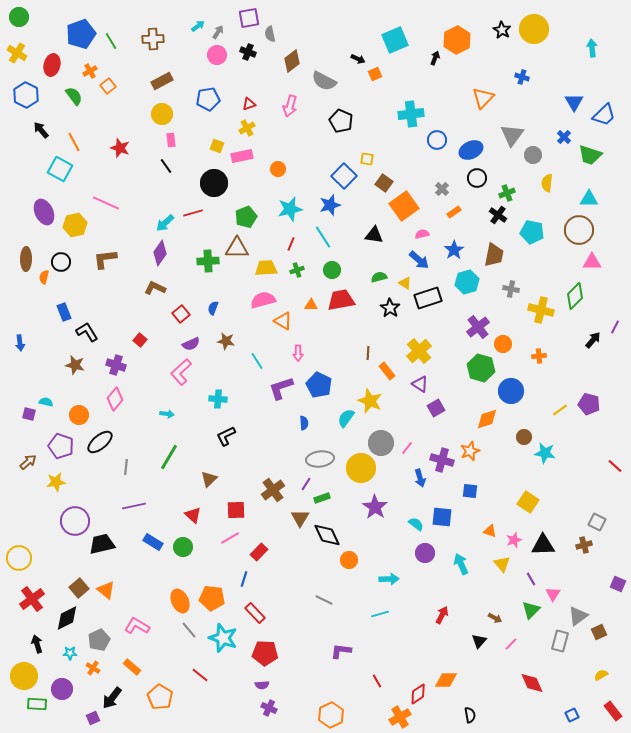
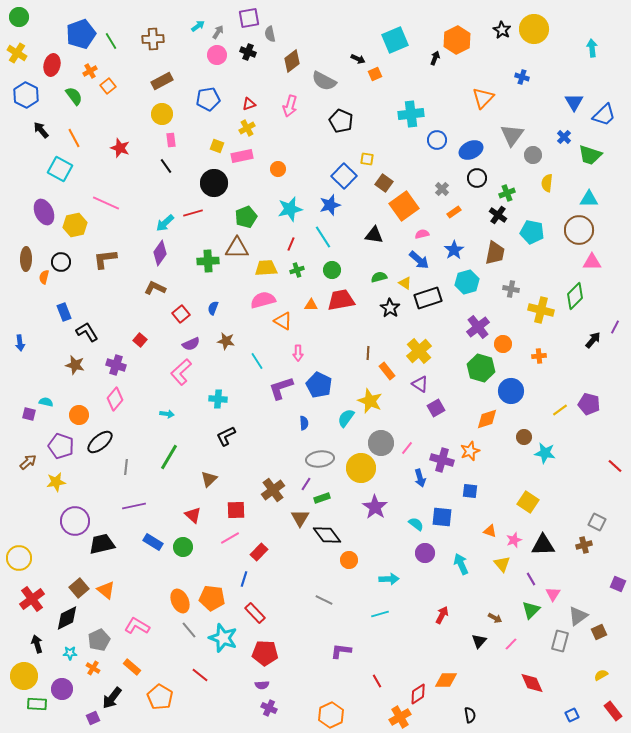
orange line at (74, 142): moved 4 px up
brown trapezoid at (494, 255): moved 1 px right, 2 px up
black diamond at (327, 535): rotated 12 degrees counterclockwise
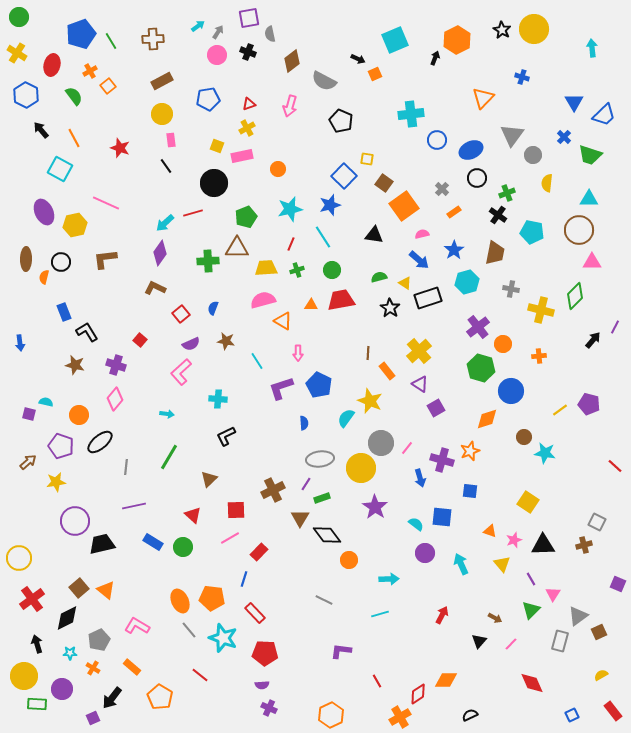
brown cross at (273, 490): rotated 10 degrees clockwise
black semicircle at (470, 715): rotated 105 degrees counterclockwise
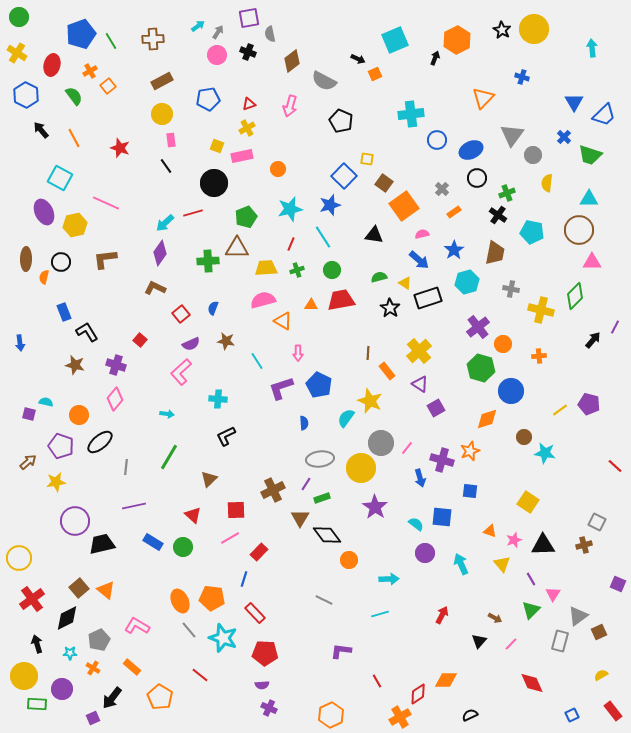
cyan square at (60, 169): moved 9 px down
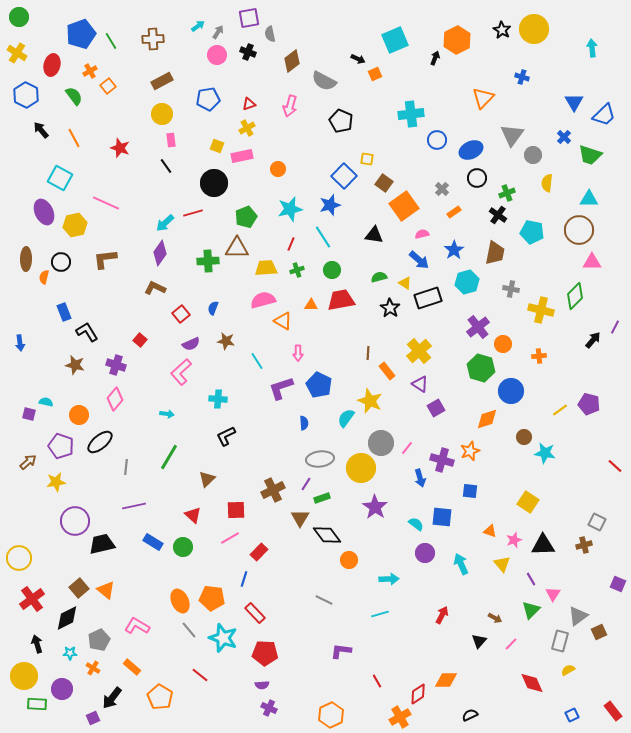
brown triangle at (209, 479): moved 2 px left
yellow semicircle at (601, 675): moved 33 px left, 5 px up
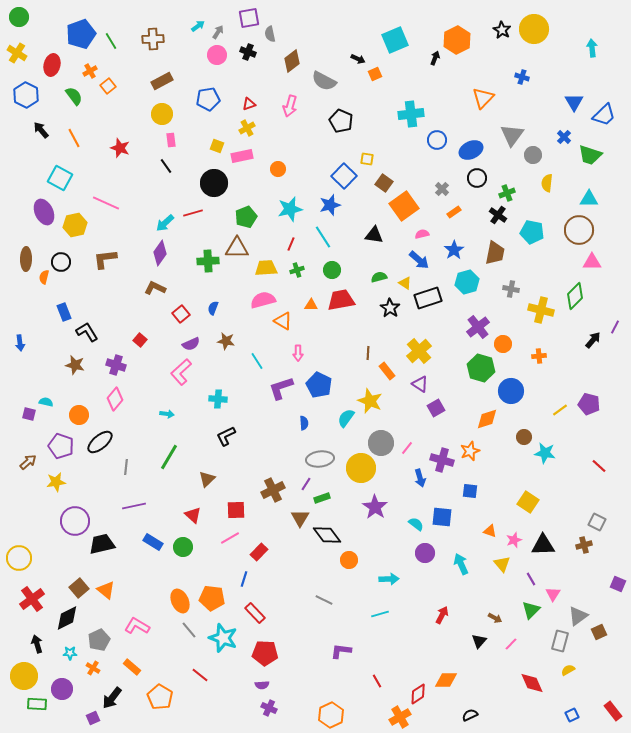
red line at (615, 466): moved 16 px left
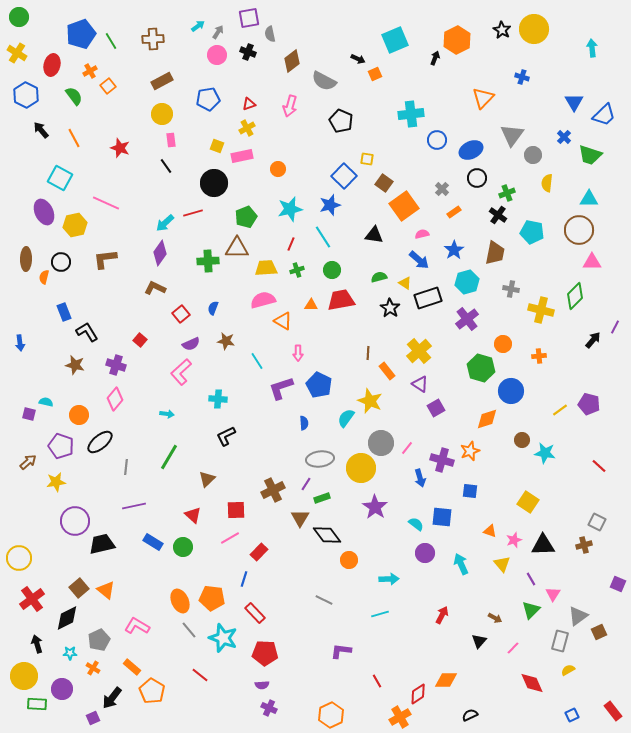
purple cross at (478, 327): moved 11 px left, 8 px up
brown circle at (524, 437): moved 2 px left, 3 px down
pink line at (511, 644): moved 2 px right, 4 px down
orange pentagon at (160, 697): moved 8 px left, 6 px up
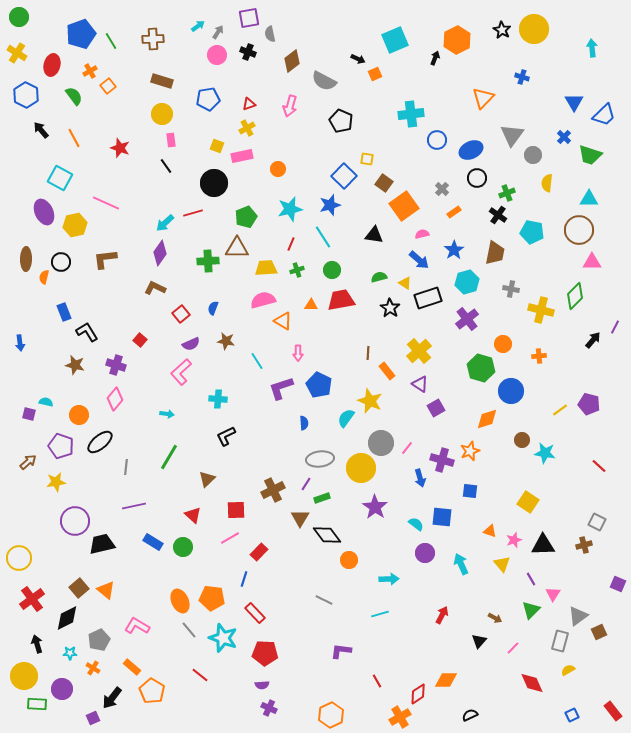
brown rectangle at (162, 81): rotated 45 degrees clockwise
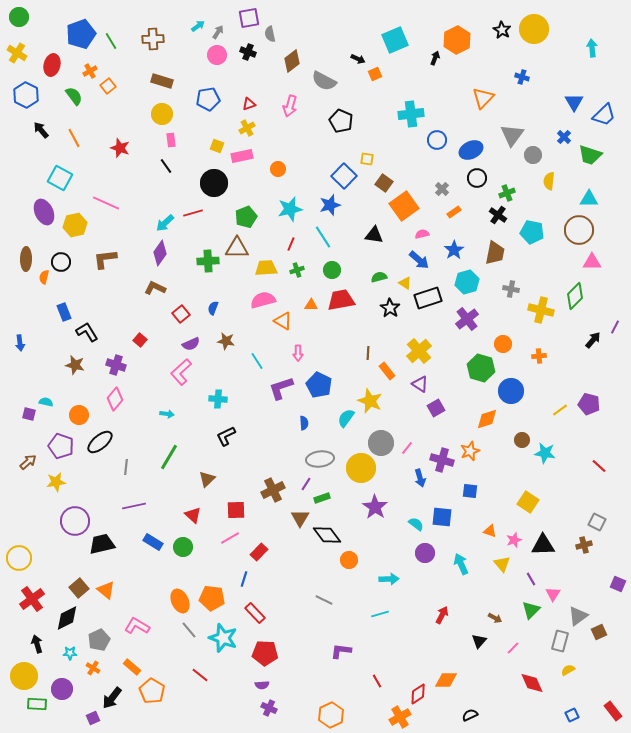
yellow semicircle at (547, 183): moved 2 px right, 2 px up
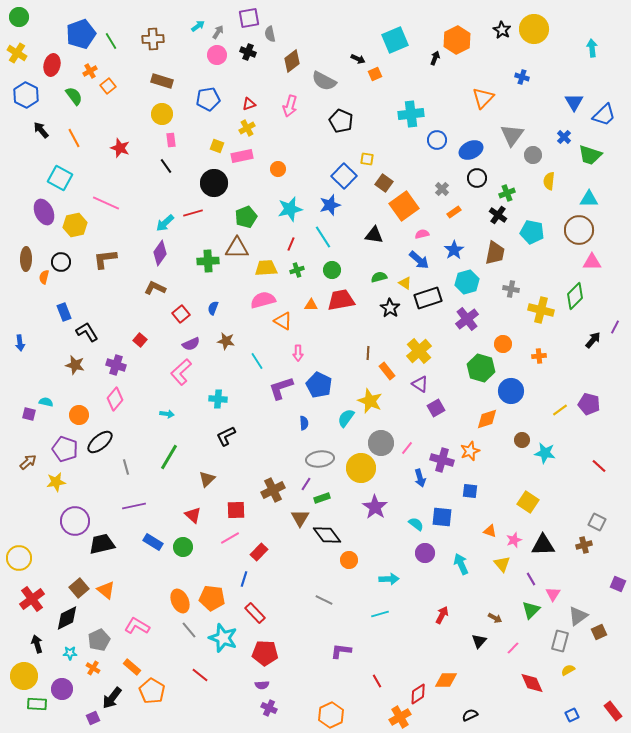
purple pentagon at (61, 446): moved 4 px right, 3 px down
gray line at (126, 467): rotated 21 degrees counterclockwise
